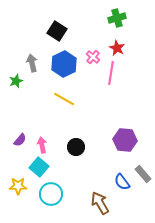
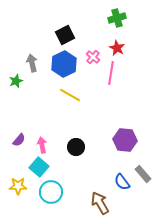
black square: moved 8 px right, 4 px down; rotated 30 degrees clockwise
yellow line: moved 6 px right, 4 px up
purple semicircle: moved 1 px left
cyan circle: moved 2 px up
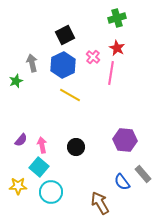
blue hexagon: moved 1 px left, 1 px down
purple semicircle: moved 2 px right
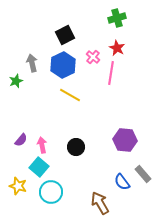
yellow star: rotated 18 degrees clockwise
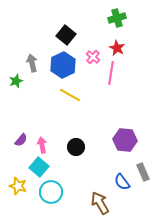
black square: moved 1 px right; rotated 24 degrees counterclockwise
gray rectangle: moved 2 px up; rotated 18 degrees clockwise
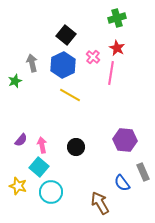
green star: moved 1 px left
blue semicircle: moved 1 px down
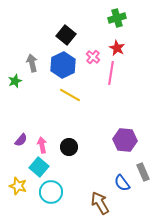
black circle: moved 7 px left
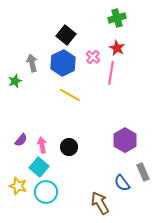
blue hexagon: moved 2 px up
purple hexagon: rotated 25 degrees clockwise
cyan circle: moved 5 px left
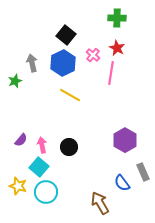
green cross: rotated 18 degrees clockwise
pink cross: moved 2 px up
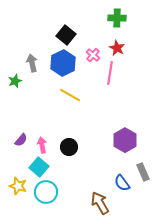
pink line: moved 1 px left
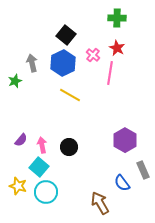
gray rectangle: moved 2 px up
